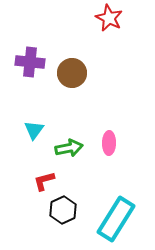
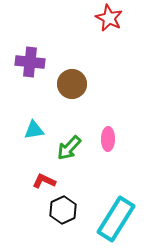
brown circle: moved 11 px down
cyan triangle: rotated 45 degrees clockwise
pink ellipse: moved 1 px left, 4 px up
green arrow: rotated 144 degrees clockwise
red L-shape: rotated 40 degrees clockwise
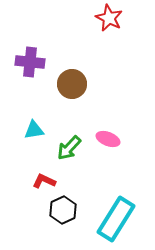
pink ellipse: rotated 70 degrees counterclockwise
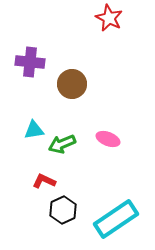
green arrow: moved 7 px left, 4 px up; rotated 24 degrees clockwise
cyan rectangle: rotated 24 degrees clockwise
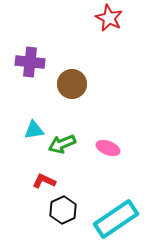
pink ellipse: moved 9 px down
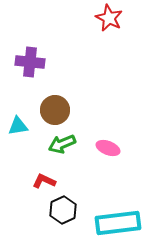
brown circle: moved 17 px left, 26 px down
cyan triangle: moved 16 px left, 4 px up
cyan rectangle: moved 2 px right, 4 px down; rotated 27 degrees clockwise
